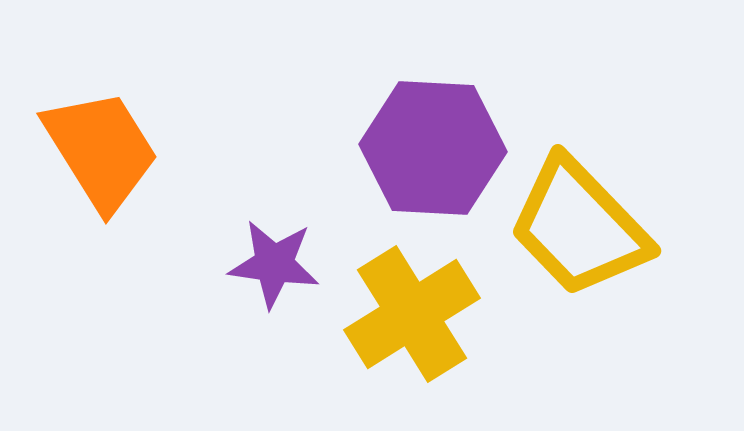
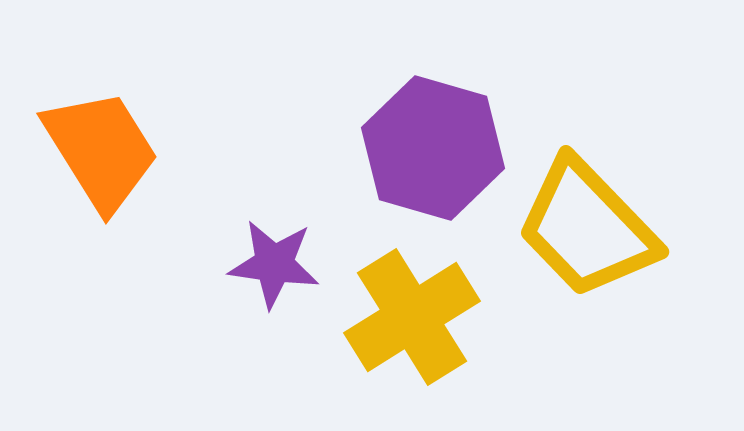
purple hexagon: rotated 13 degrees clockwise
yellow trapezoid: moved 8 px right, 1 px down
yellow cross: moved 3 px down
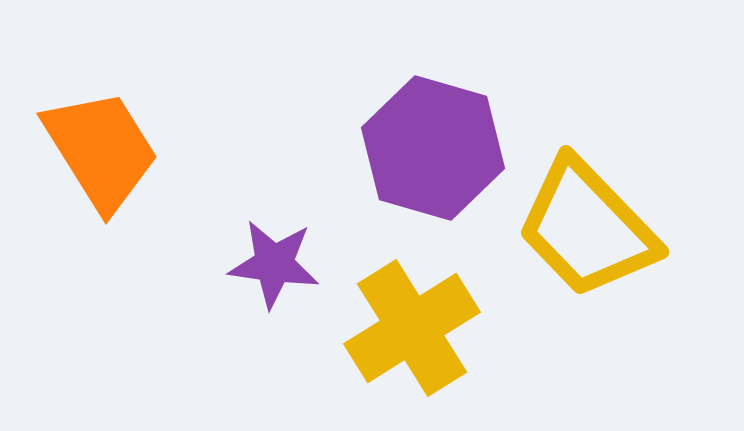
yellow cross: moved 11 px down
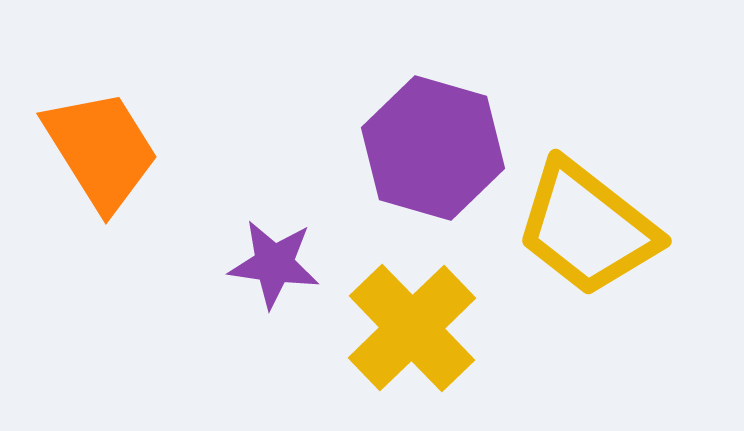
yellow trapezoid: rotated 8 degrees counterclockwise
yellow cross: rotated 12 degrees counterclockwise
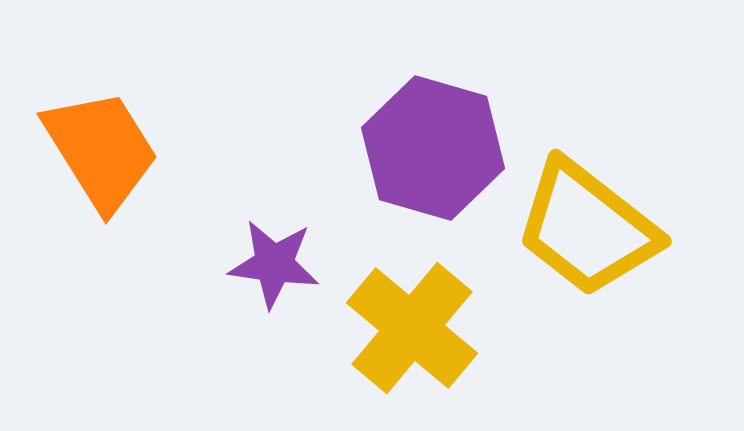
yellow cross: rotated 6 degrees counterclockwise
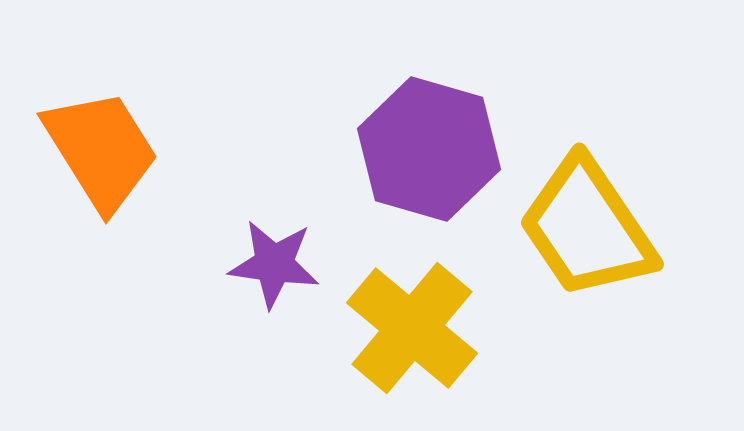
purple hexagon: moved 4 px left, 1 px down
yellow trapezoid: rotated 18 degrees clockwise
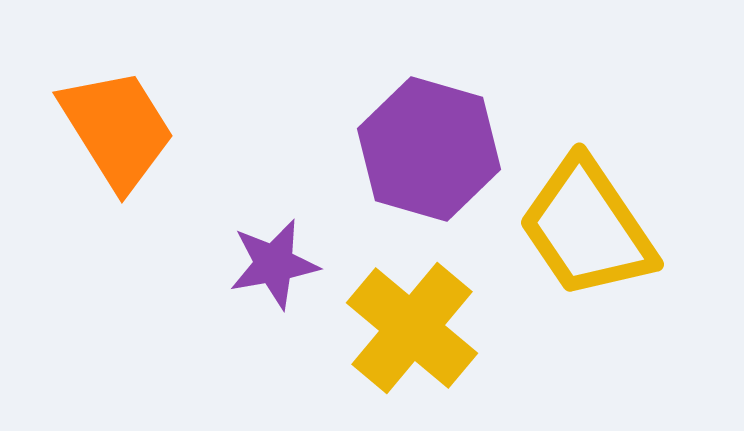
orange trapezoid: moved 16 px right, 21 px up
purple star: rotated 18 degrees counterclockwise
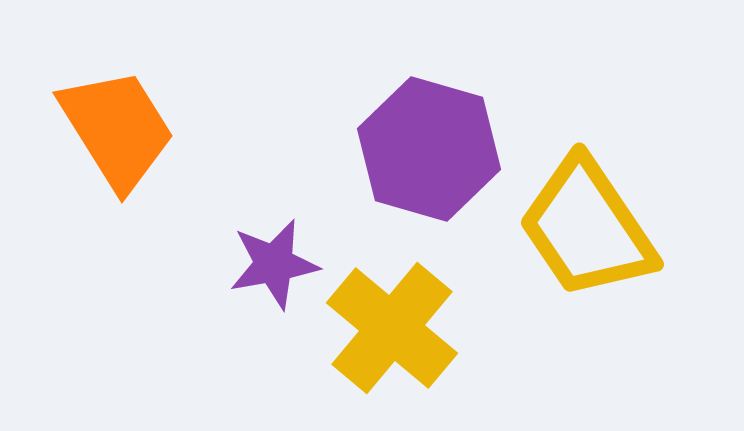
yellow cross: moved 20 px left
